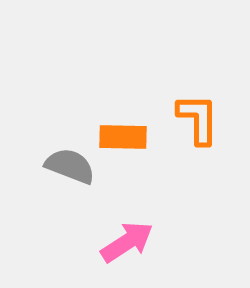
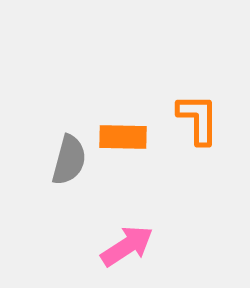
gray semicircle: moved 1 px left, 6 px up; rotated 84 degrees clockwise
pink arrow: moved 4 px down
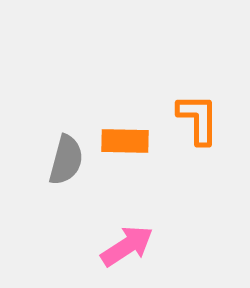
orange rectangle: moved 2 px right, 4 px down
gray semicircle: moved 3 px left
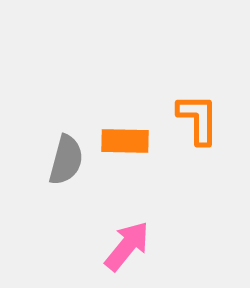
pink arrow: rotated 18 degrees counterclockwise
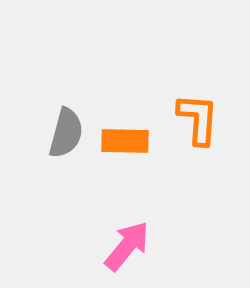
orange L-shape: rotated 4 degrees clockwise
gray semicircle: moved 27 px up
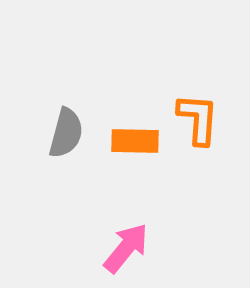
orange rectangle: moved 10 px right
pink arrow: moved 1 px left, 2 px down
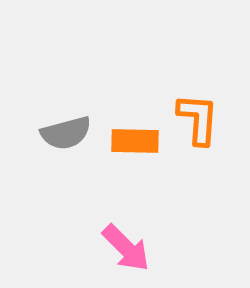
gray semicircle: rotated 60 degrees clockwise
pink arrow: rotated 96 degrees clockwise
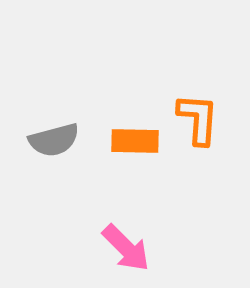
gray semicircle: moved 12 px left, 7 px down
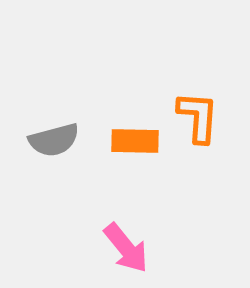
orange L-shape: moved 2 px up
pink arrow: rotated 6 degrees clockwise
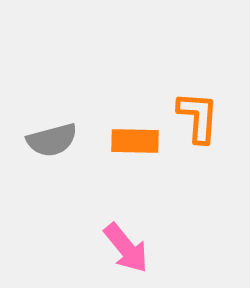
gray semicircle: moved 2 px left
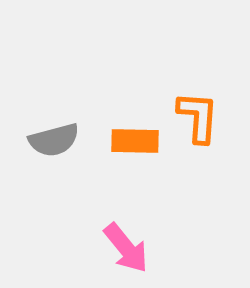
gray semicircle: moved 2 px right
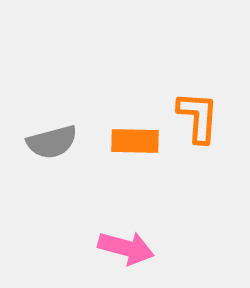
gray semicircle: moved 2 px left, 2 px down
pink arrow: rotated 36 degrees counterclockwise
